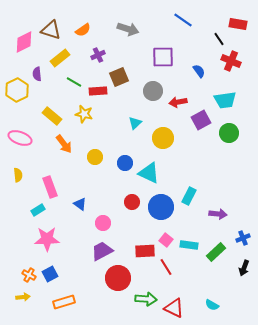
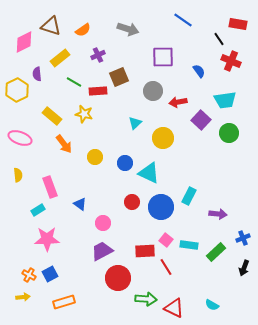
brown triangle at (51, 30): moved 4 px up
purple square at (201, 120): rotated 18 degrees counterclockwise
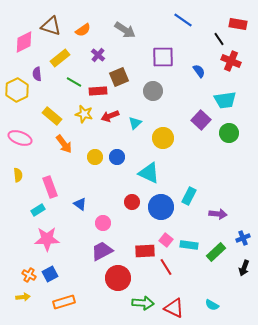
gray arrow at (128, 29): moved 3 px left, 1 px down; rotated 15 degrees clockwise
purple cross at (98, 55): rotated 24 degrees counterclockwise
red arrow at (178, 102): moved 68 px left, 14 px down; rotated 12 degrees counterclockwise
blue circle at (125, 163): moved 8 px left, 6 px up
green arrow at (146, 299): moved 3 px left, 4 px down
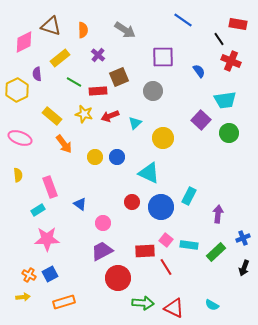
orange semicircle at (83, 30): rotated 56 degrees counterclockwise
purple arrow at (218, 214): rotated 90 degrees counterclockwise
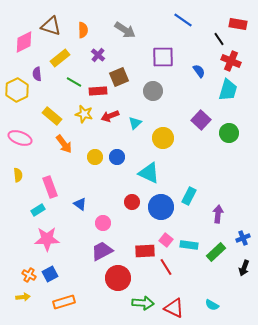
cyan trapezoid at (225, 100): moved 3 px right, 10 px up; rotated 65 degrees counterclockwise
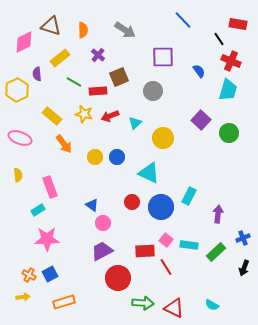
blue line at (183, 20): rotated 12 degrees clockwise
blue triangle at (80, 204): moved 12 px right, 1 px down
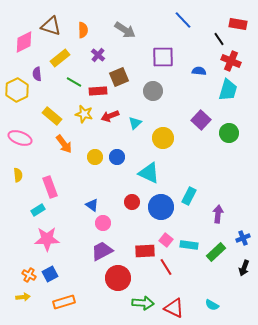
blue semicircle at (199, 71): rotated 48 degrees counterclockwise
